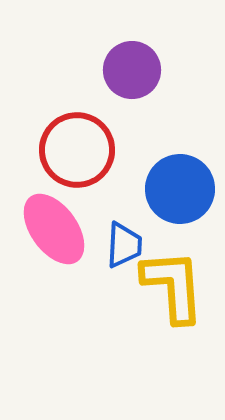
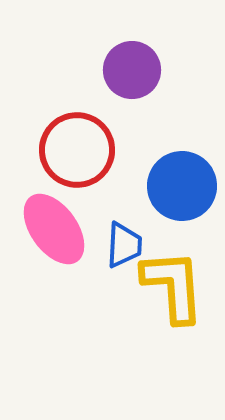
blue circle: moved 2 px right, 3 px up
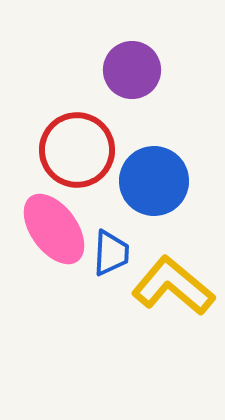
blue circle: moved 28 px left, 5 px up
blue trapezoid: moved 13 px left, 8 px down
yellow L-shape: rotated 46 degrees counterclockwise
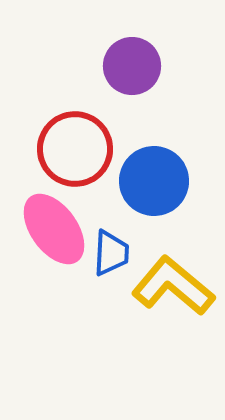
purple circle: moved 4 px up
red circle: moved 2 px left, 1 px up
